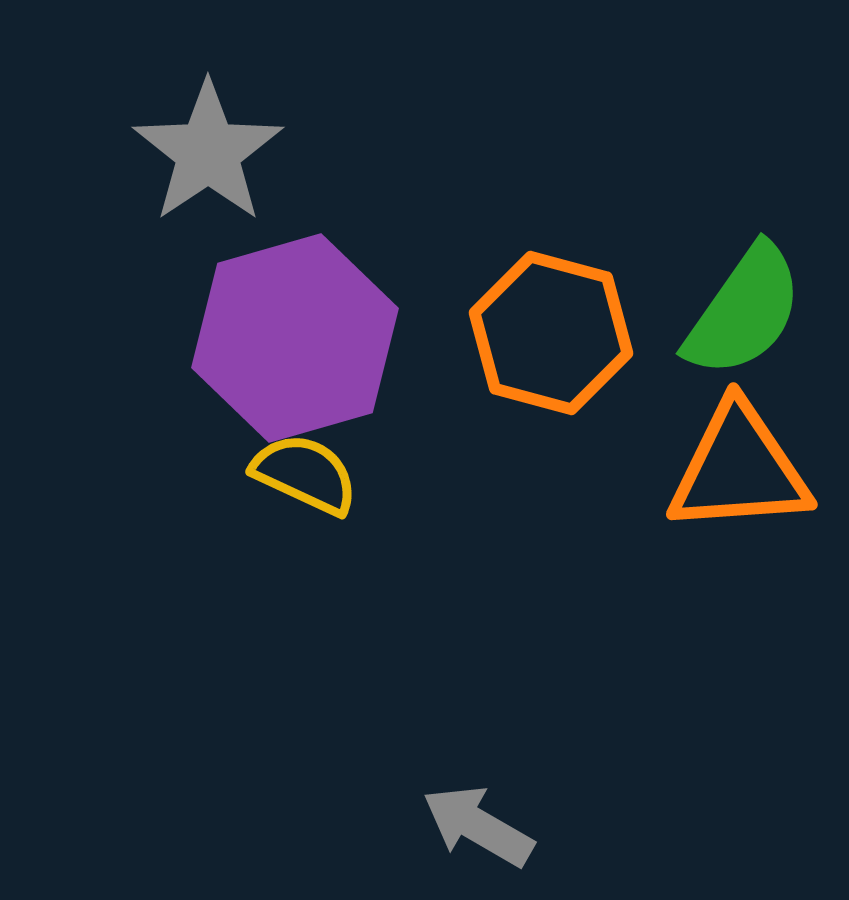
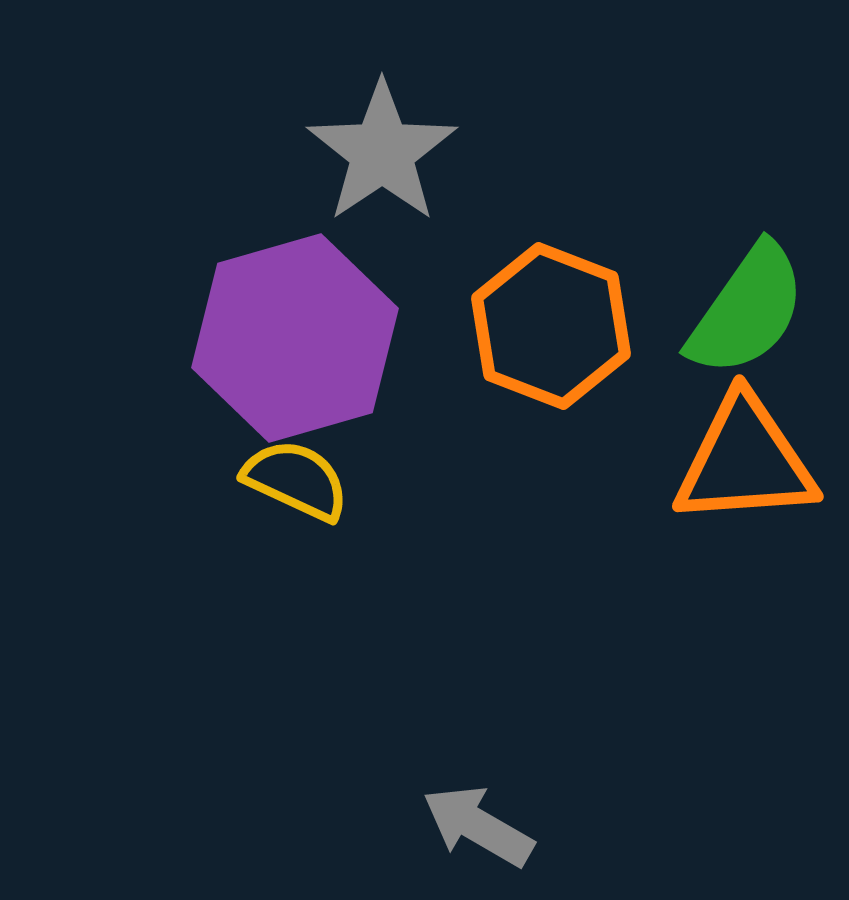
gray star: moved 174 px right
green semicircle: moved 3 px right, 1 px up
orange hexagon: moved 7 px up; rotated 6 degrees clockwise
orange triangle: moved 6 px right, 8 px up
yellow semicircle: moved 9 px left, 6 px down
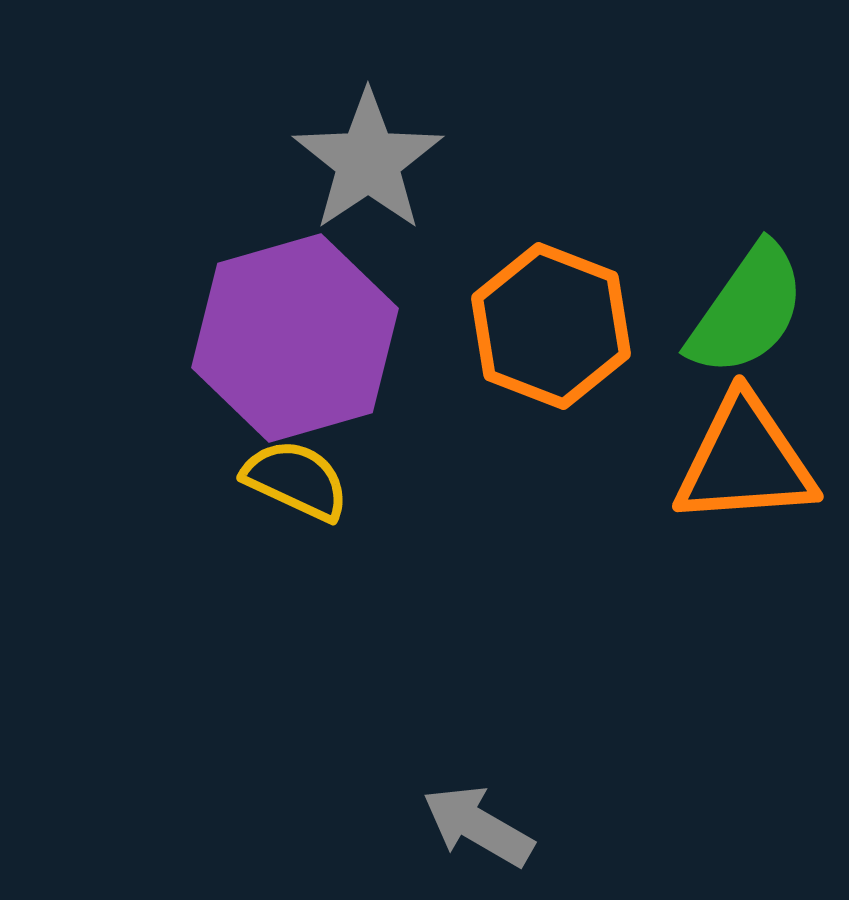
gray star: moved 14 px left, 9 px down
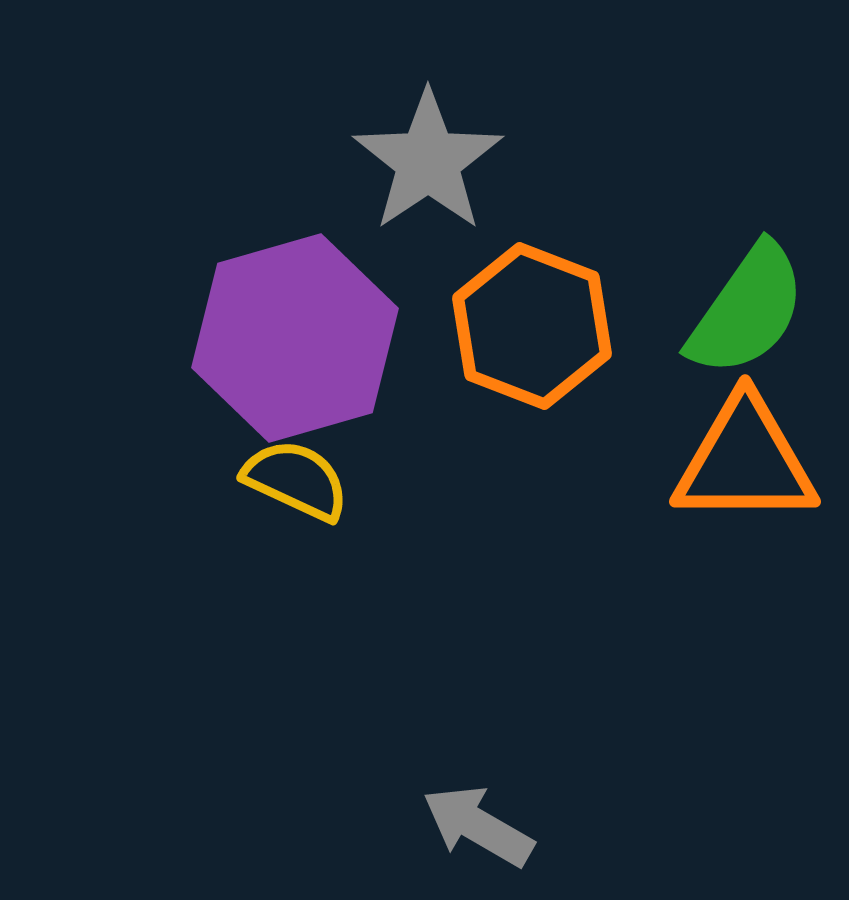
gray star: moved 60 px right
orange hexagon: moved 19 px left
orange triangle: rotated 4 degrees clockwise
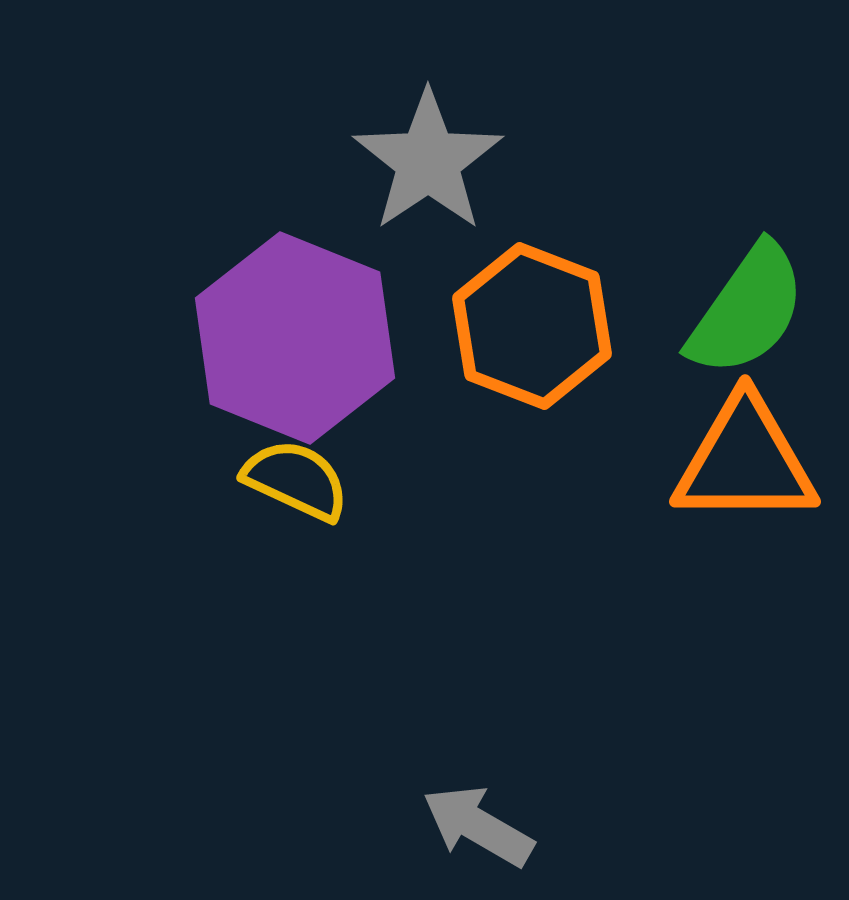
purple hexagon: rotated 22 degrees counterclockwise
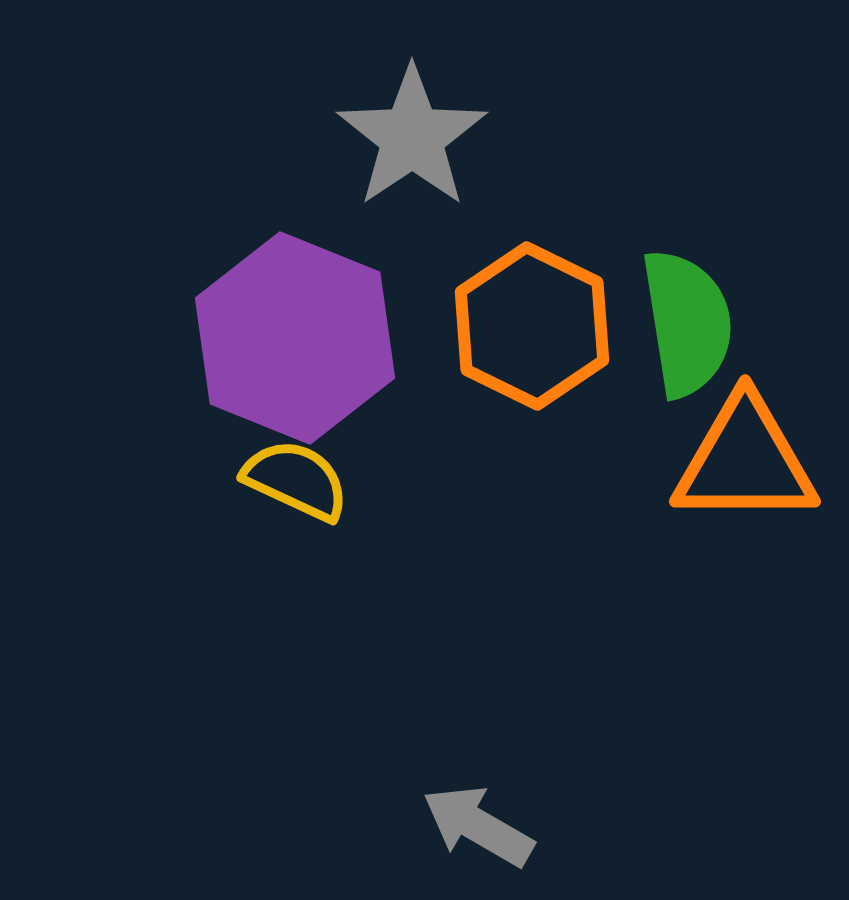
gray star: moved 16 px left, 24 px up
green semicircle: moved 60 px left, 13 px down; rotated 44 degrees counterclockwise
orange hexagon: rotated 5 degrees clockwise
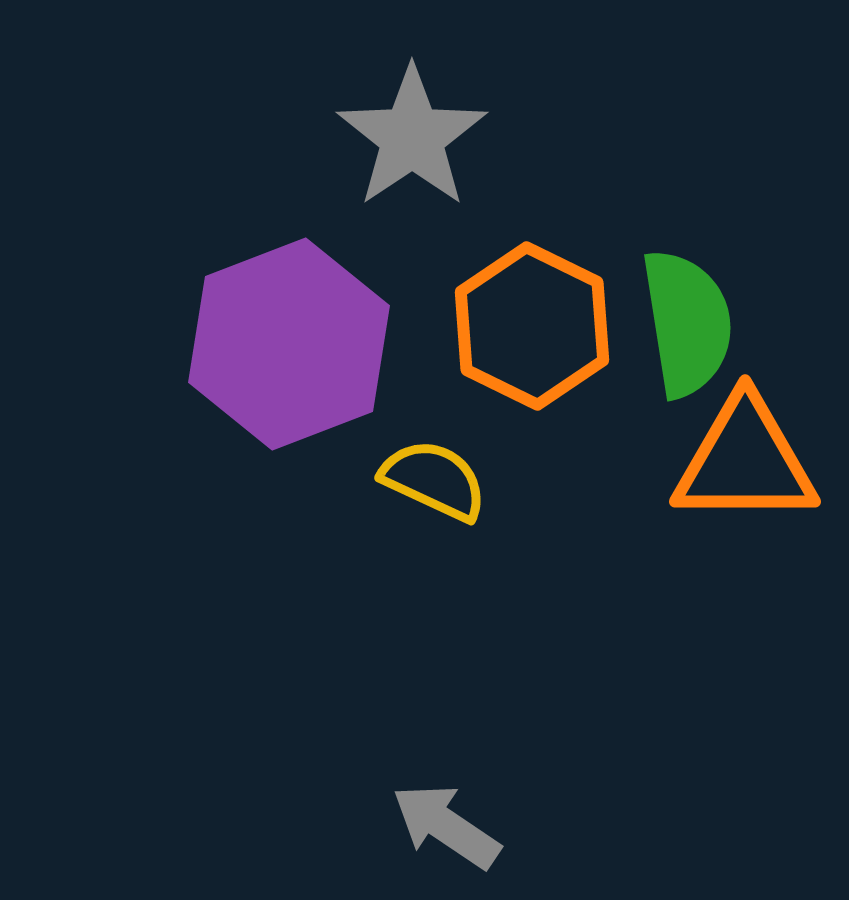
purple hexagon: moved 6 px left, 6 px down; rotated 17 degrees clockwise
yellow semicircle: moved 138 px right
gray arrow: moved 32 px left; rotated 4 degrees clockwise
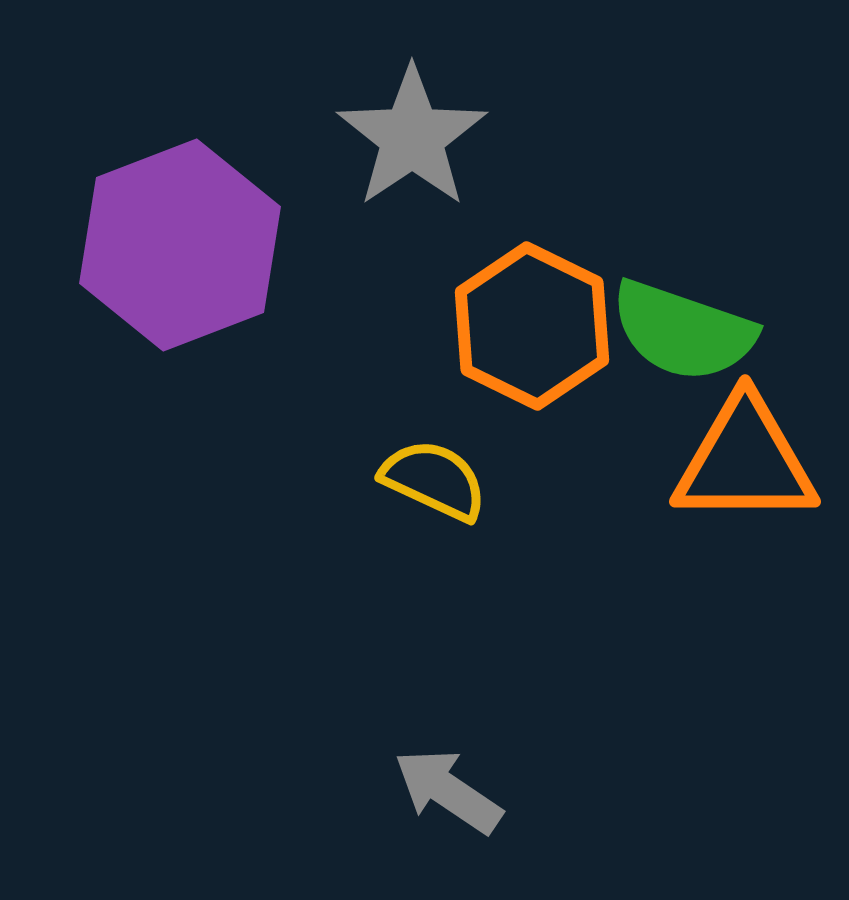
green semicircle: moved 4 px left, 8 px down; rotated 118 degrees clockwise
purple hexagon: moved 109 px left, 99 px up
gray arrow: moved 2 px right, 35 px up
